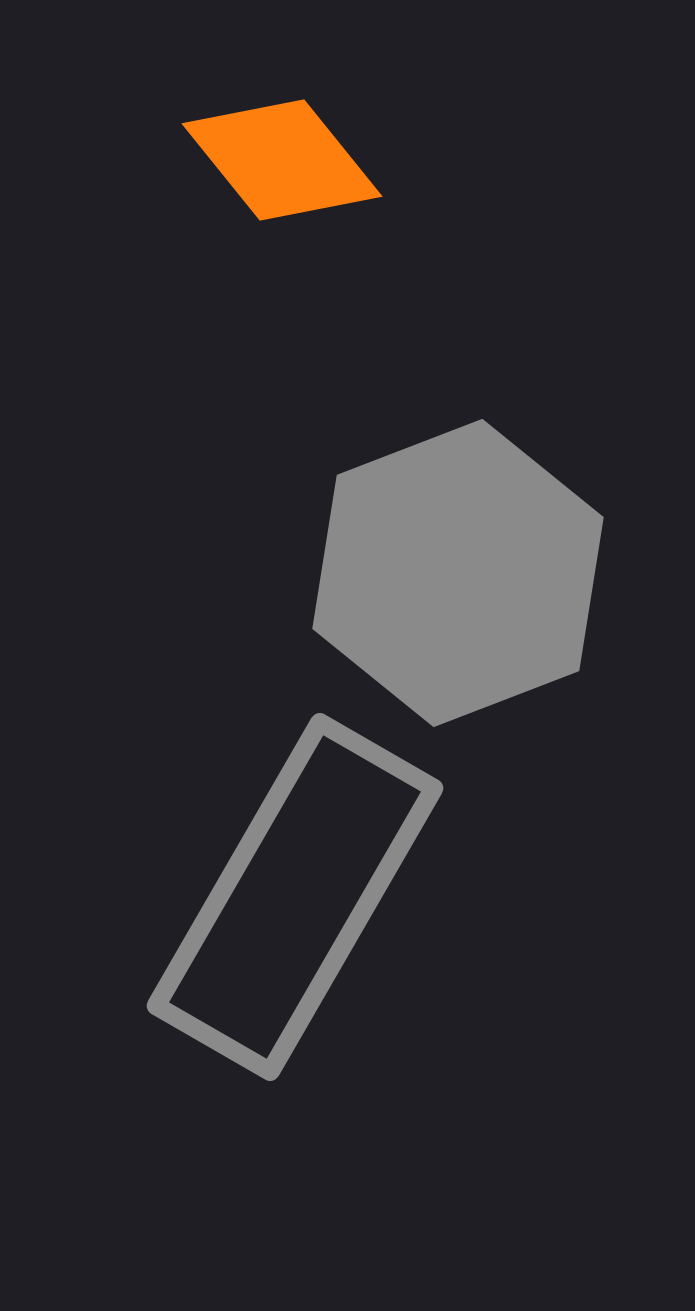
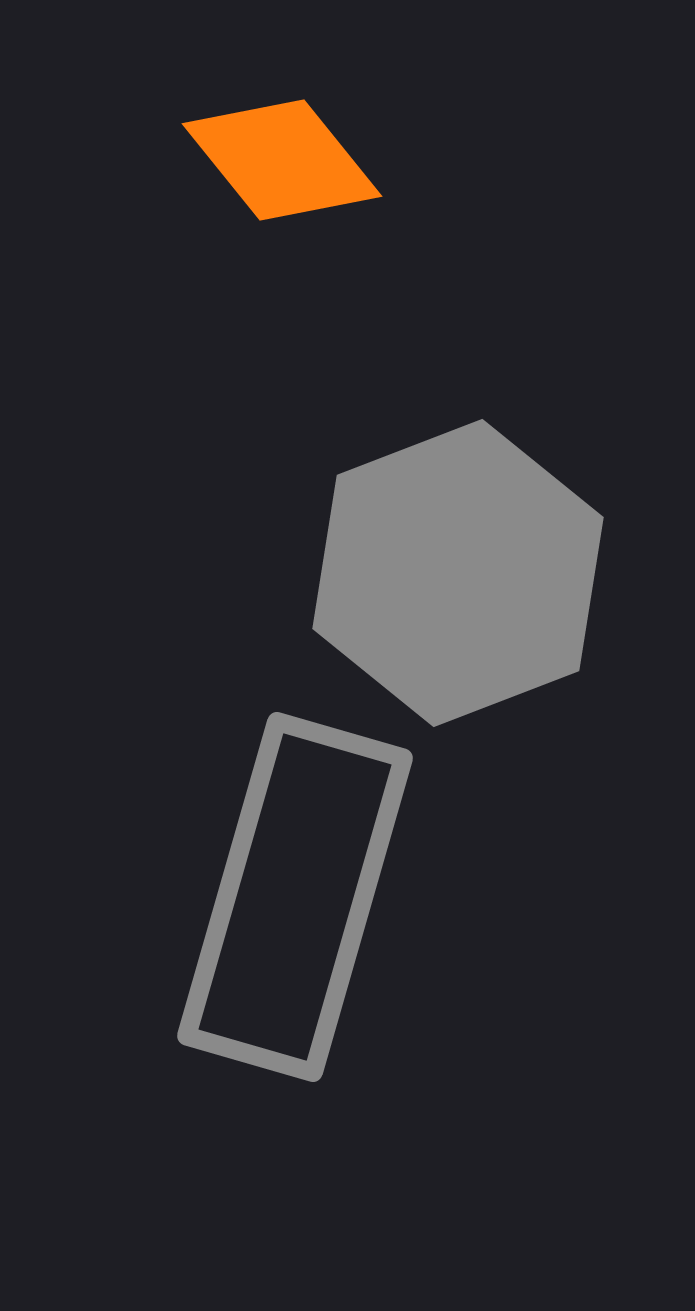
gray rectangle: rotated 14 degrees counterclockwise
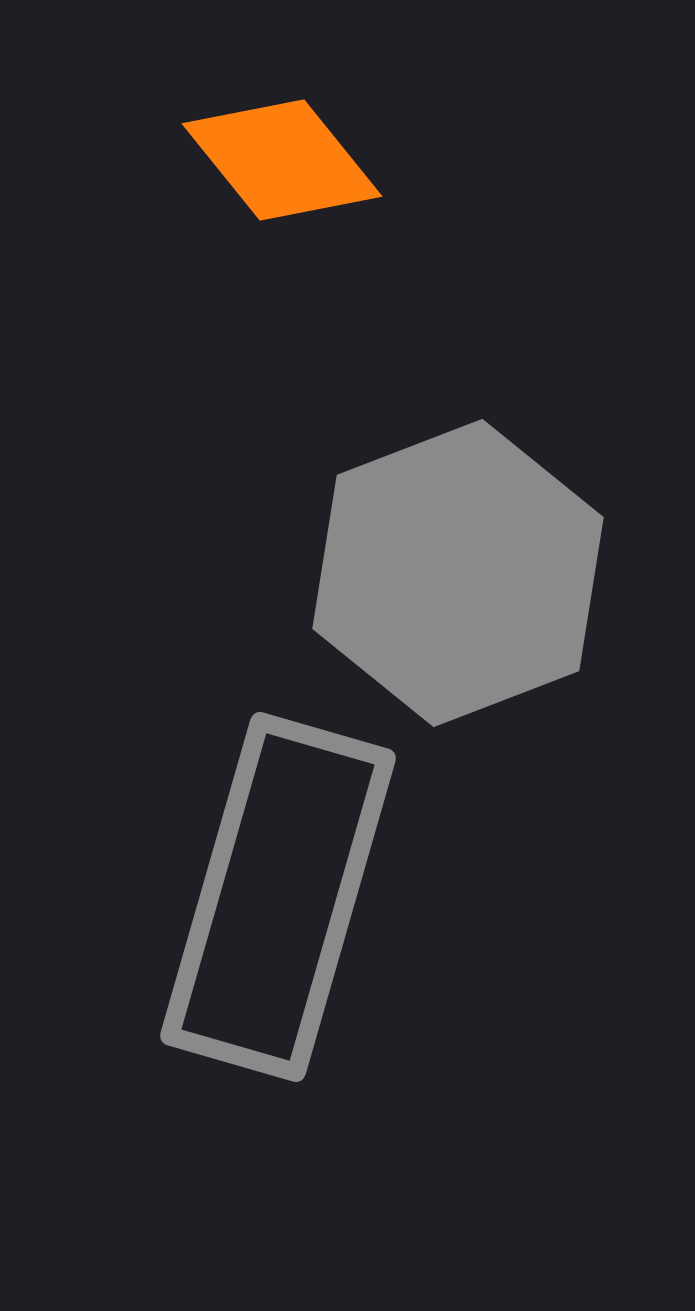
gray rectangle: moved 17 px left
